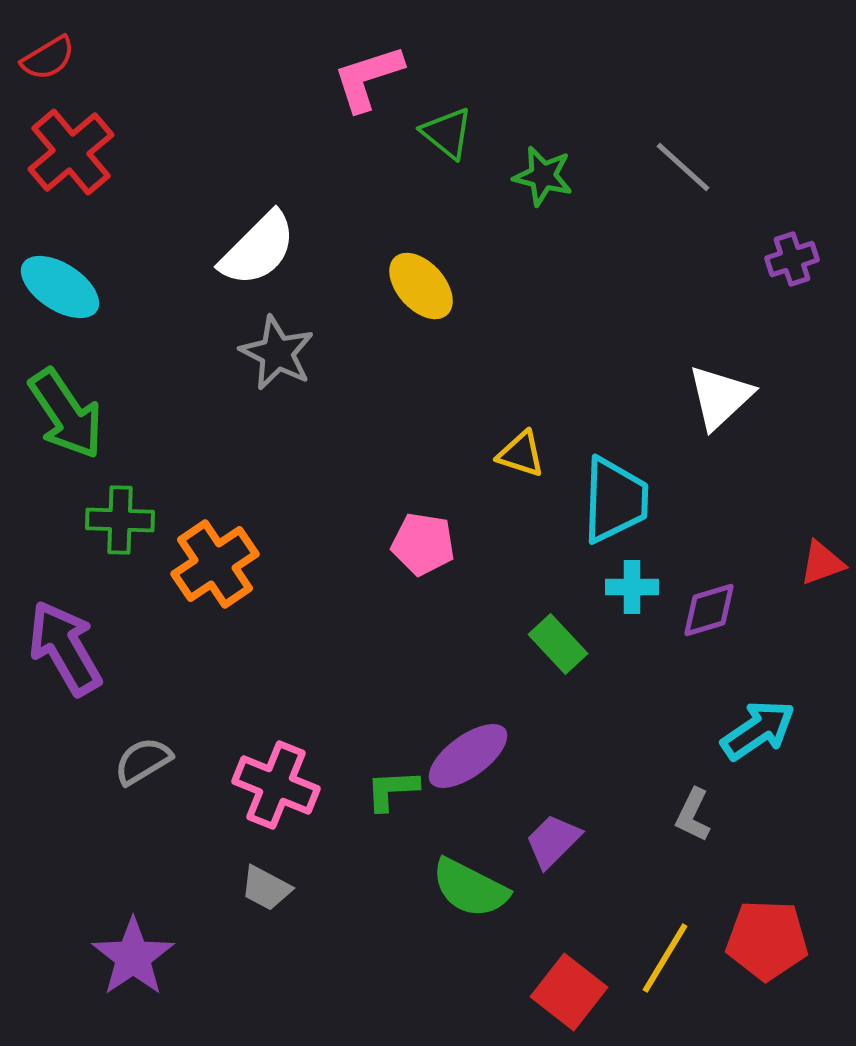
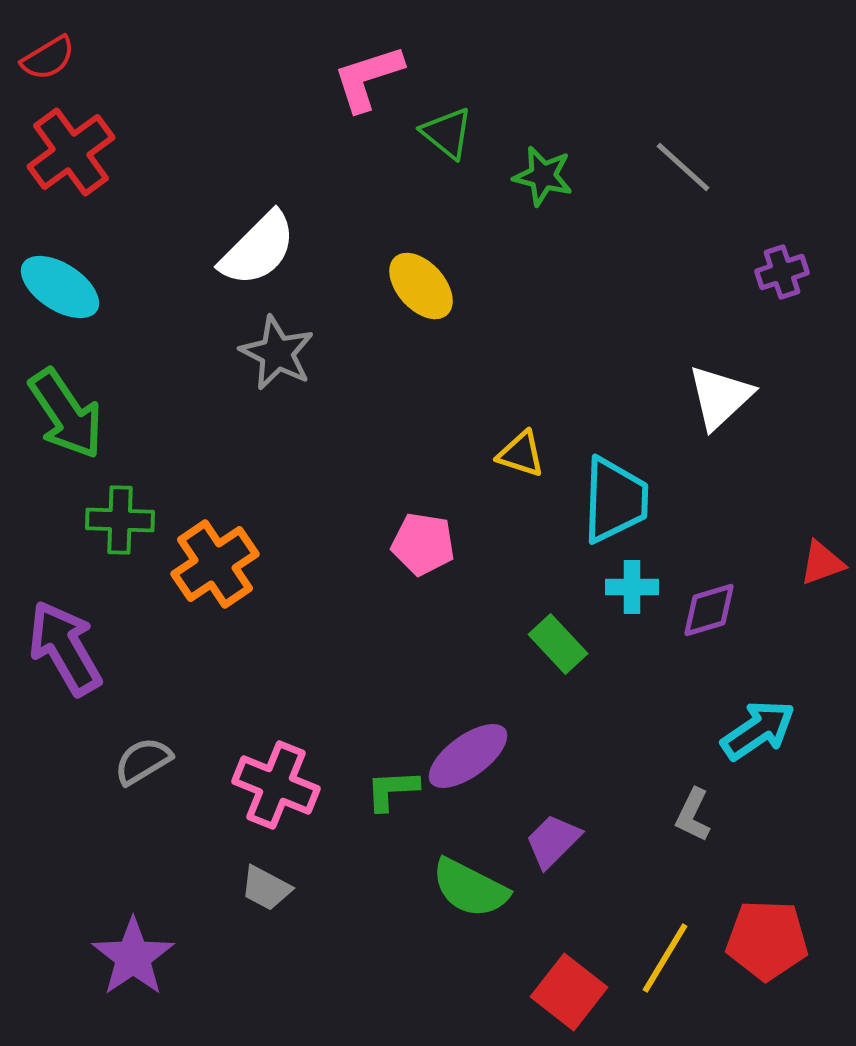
red cross: rotated 4 degrees clockwise
purple cross: moved 10 px left, 13 px down
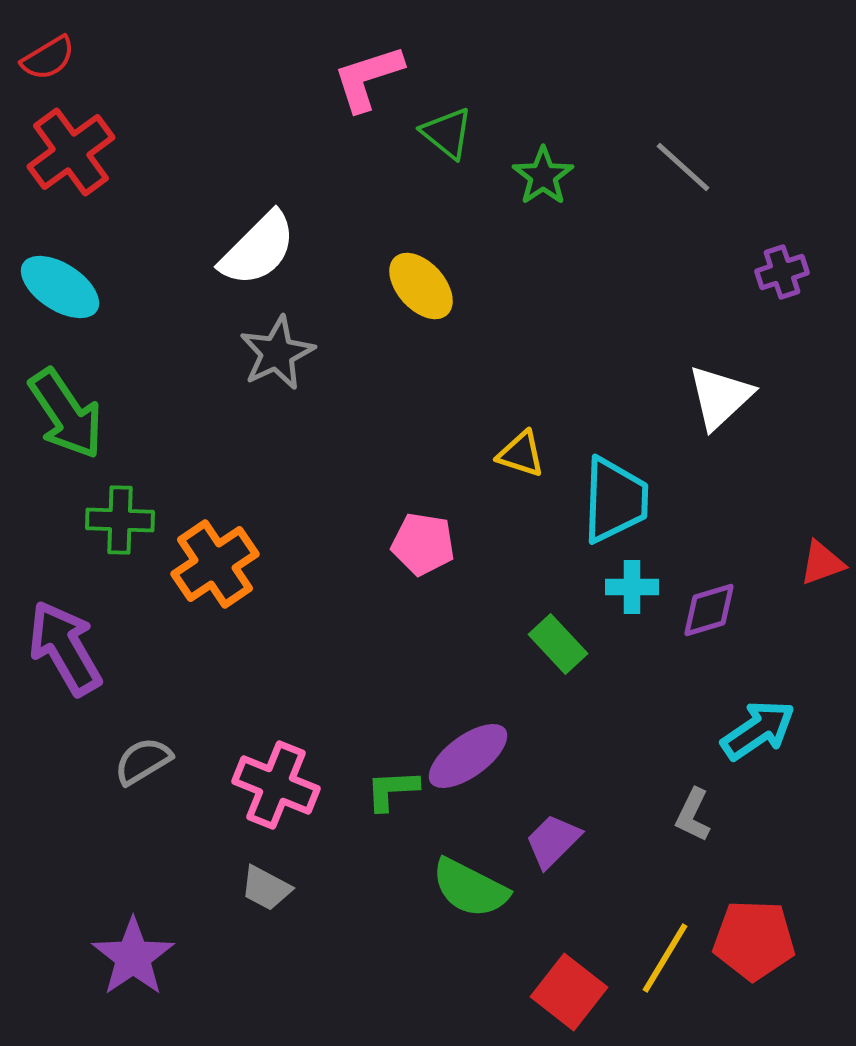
green star: rotated 24 degrees clockwise
gray star: rotated 20 degrees clockwise
red pentagon: moved 13 px left
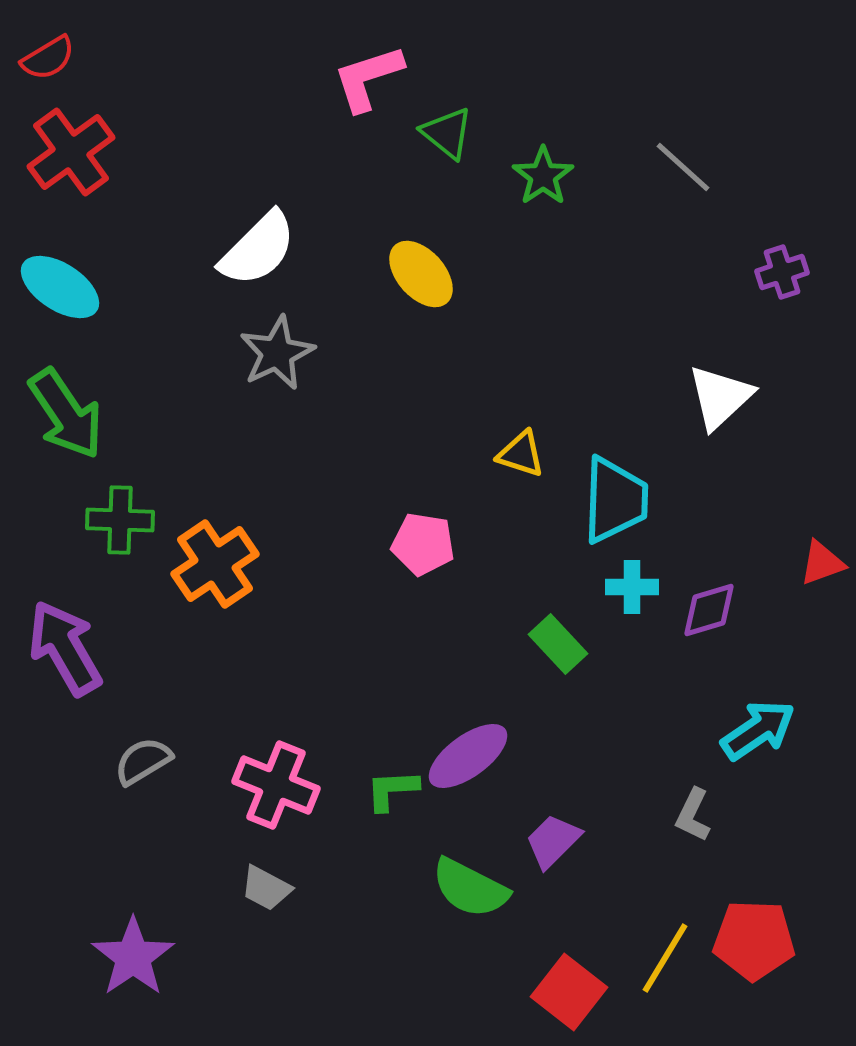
yellow ellipse: moved 12 px up
